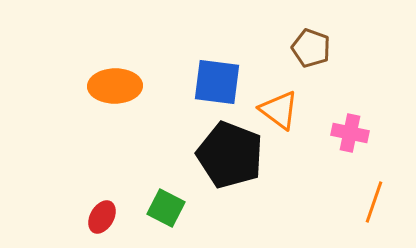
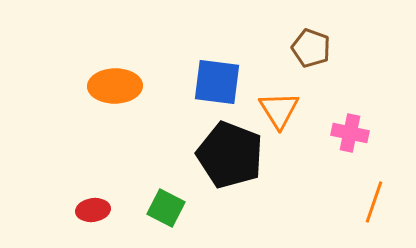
orange triangle: rotated 21 degrees clockwise
red ellipse: moved 9 px left, 7 px up; rotated 52 degrees clockwise
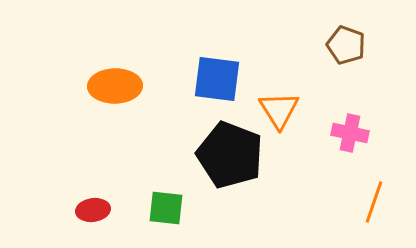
brown pentagon: moved 35 px right, 3 px up
blue square: moved 3 px up
green square: rotated 21 degrees counterclockwise
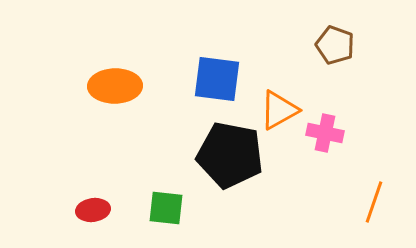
brown pentagon: moved 11 px left
orange triangle: rotated 33 degrees clockwise
pink cross: moved 25 px left
black pentagon: rotated 10 degrees counterclockwise
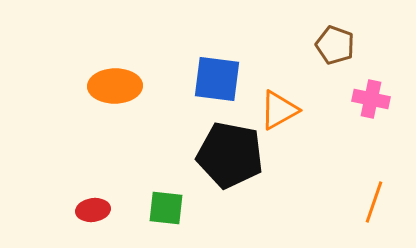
pink cross: moved 46 px right, 34 px up
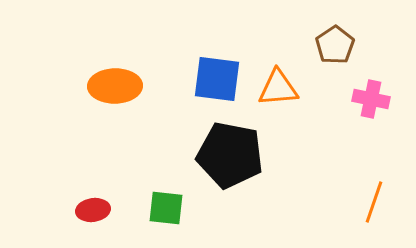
brown pentagon: rotated 18 degrees clockwise
orange triangle: moved 1 px left, 22 px up; rotated 24 degrees clockwise
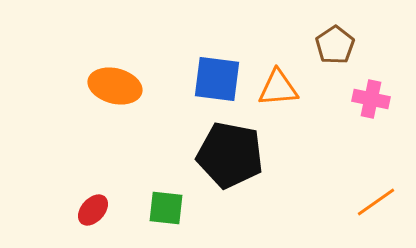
orange ellipse: rotated 15 degrees clockwise
orange line: moved 2 px right; rotated 36 degrees clockwise
red ellipse: rotated 40 degrees counterclockwise
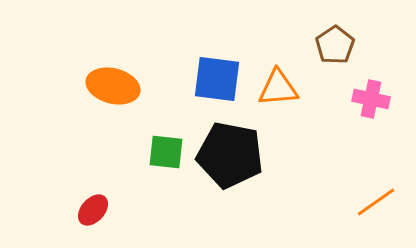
orange ellipse: moved 2 px left
green square: moved 56 px up
